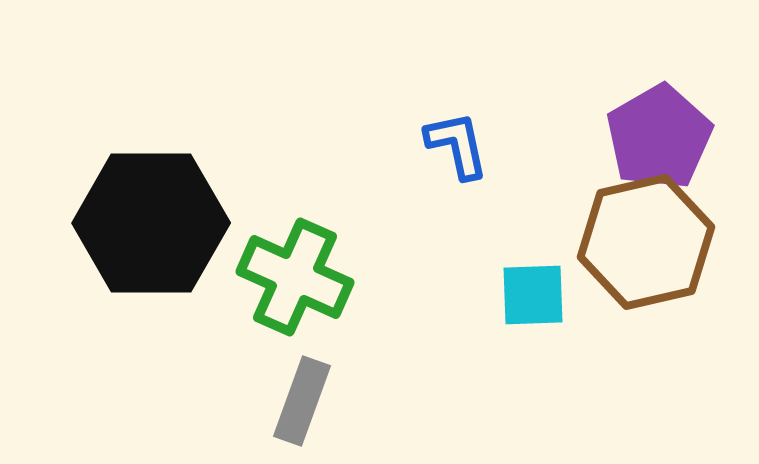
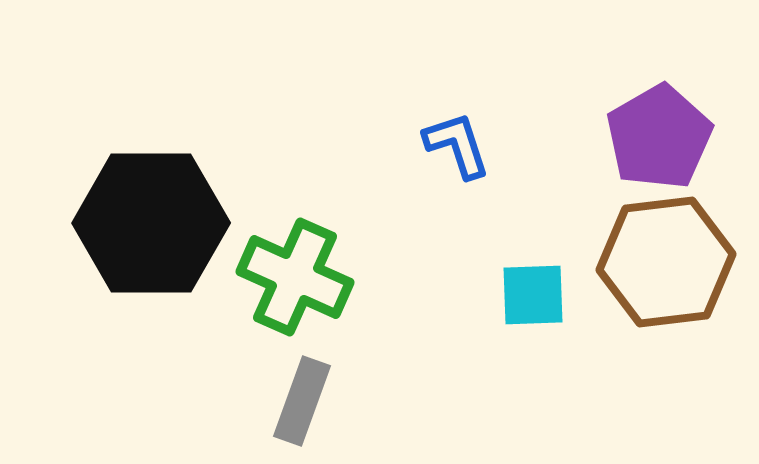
blue L-shape: rotated 6 degrees counterclockwise
brown hexagon: moved 20 px right, 20 px down; rotated 6 degrees clockwise
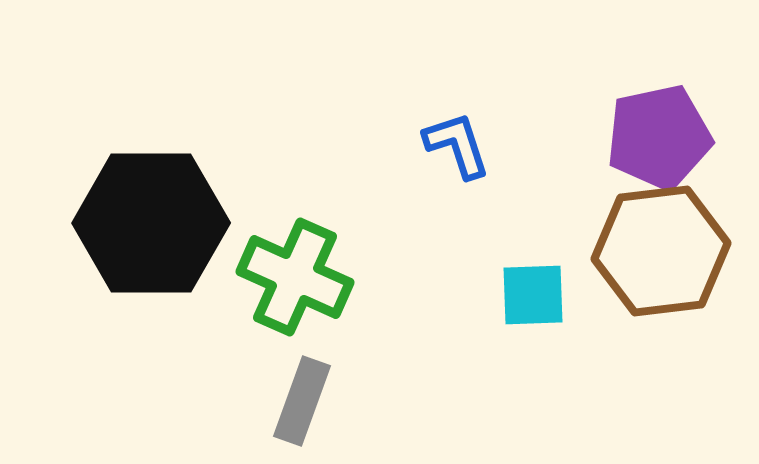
purple pentagon: rotated 18 degrees clockwise
brown hexagon: moved 5 px left, 11 px up
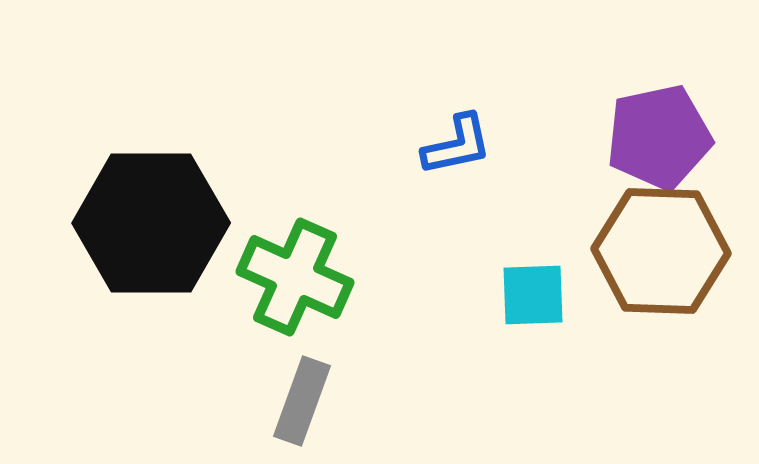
blue L-shape: rotated 96 degrees clockwise
brown hexagon: rotated 9 degrees clockwise
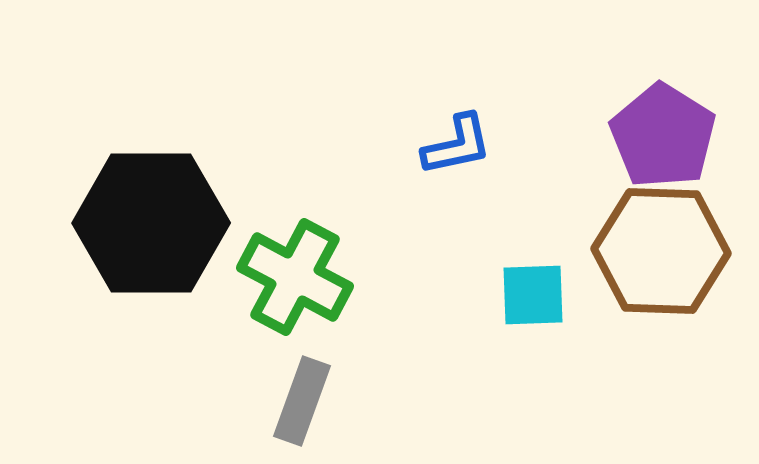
purple pentagon: moved 4 px right, 1 px up; rotated 28 degrees counterclockwise
green cross: rotated 4 degrees clockwise
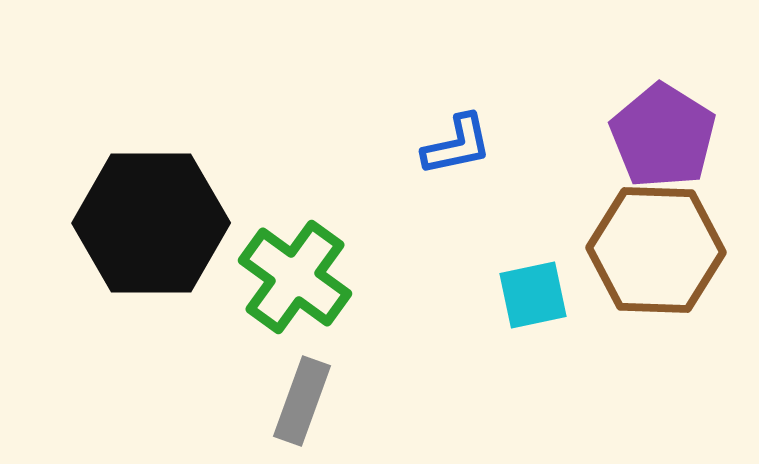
brown hexagon: moved 5 px left, 1 px up
green cross: rotated 8 degrees clockwise
cyan square: rotated 10 degrees counterclockwise
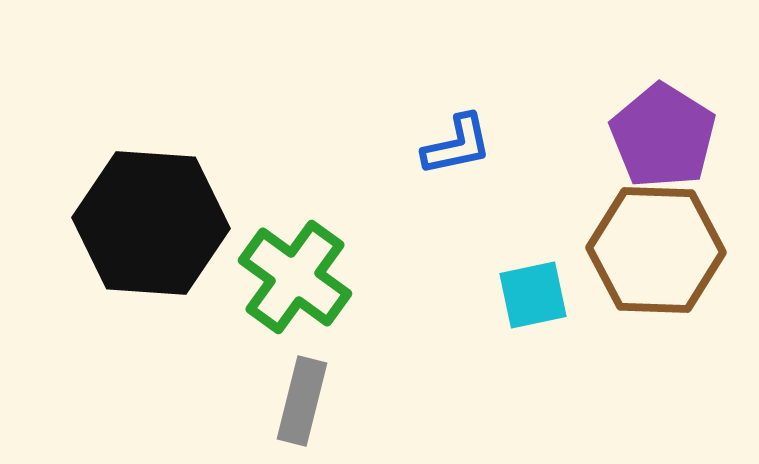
black hexagon: rotated 4 degrees clockwise
gray rectangle: rotated 6 degrees counterclockwise
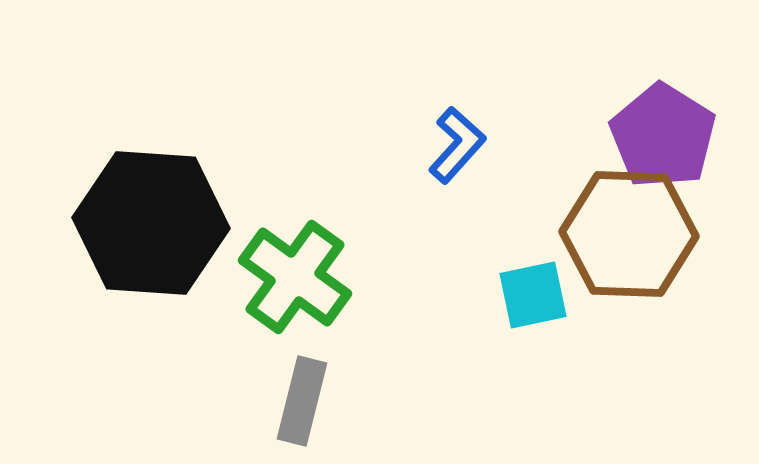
blue L-shape: rotated 36 degrees counterclockwise
brown hexagon: moved 27 px left, 16 px up
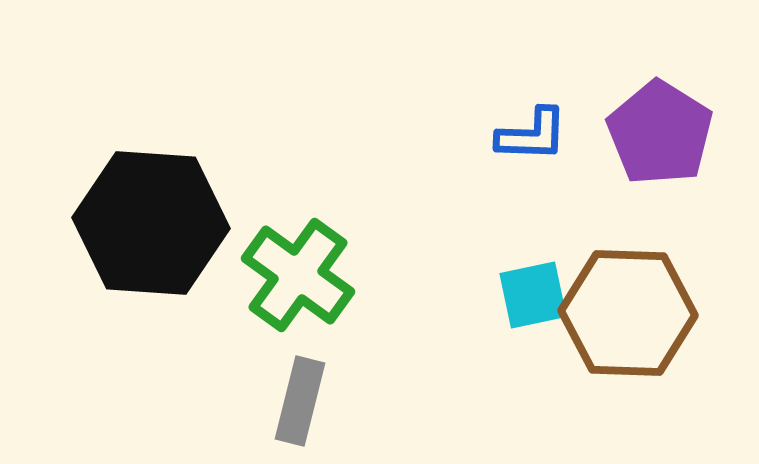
purple pentagon: moved 3 px left, 3 px up
blue L-shape: moved 75 px right, 10 px up; rotated 50 degrees clockwise
brown hexagon: moved 1 px left, 79 px down
green cross: moved 3 px right, 2 px up
gray rectangle: moved 2 px left
